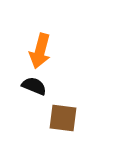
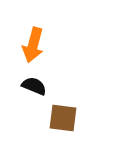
orange arrow: moved 7 px left, 6 px up
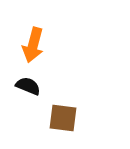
black semicircle: moved 6 px left
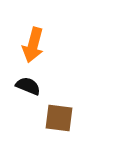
brown square: moved 4 px left
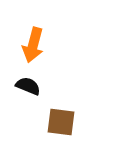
brown square: moved 2 px right, 4 px down
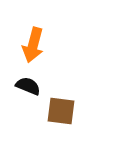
brown square: moved 11 px up
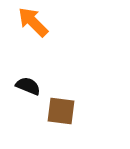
orange arrow: moved 23 px up; rotated 120 degrees clockwise
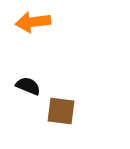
orange arrow: rotated 52 degrees counterclockwise
